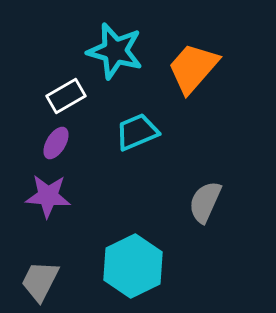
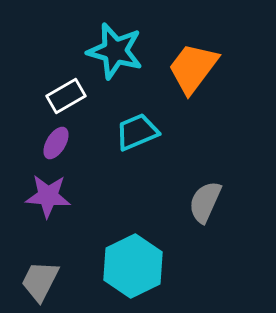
orange trapezoid: rotated 4 degrees counterclockwise
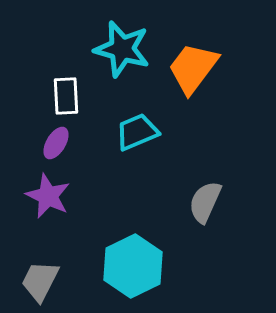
cyan star: moved 7 px right, 2 px up
white rectangle: rotated 63 degrees counterclockwise
purple star: rotated 21 degrees clockwise
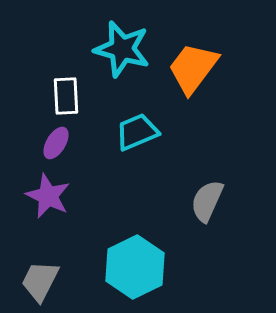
gray semicircle: moved 2 px right, 1 px up
cyan hexagon: moved 2 px right, 1 px down
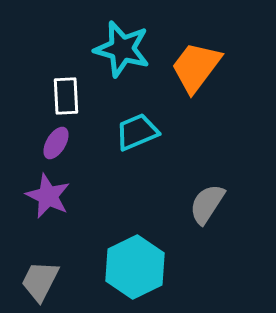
orange trapezoid: moved 3 px right, 1 px up
gray semicircle: moved 3 px down; rotated 9 degrees clockwise
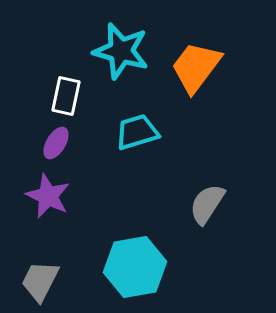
cyan star: moved 1 px left, 2 px down
white rectangle: rotated 15 degrees clockwise
cyan trapezoid: rotated 6 degrees clockwise
cyan hexagon: rotated 16 degrees clockwise
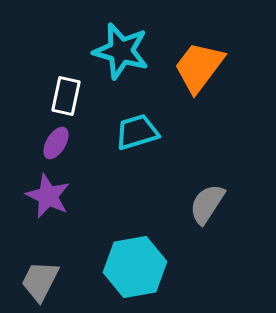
orange trapezoid: moved 3 px right
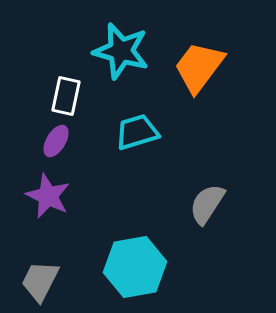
purple ellipse: moved 2 px up
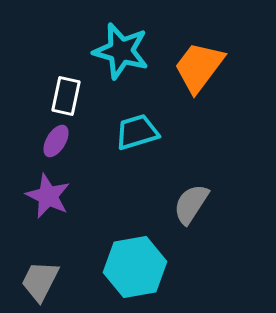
gray semicircle: moved 16 px left
